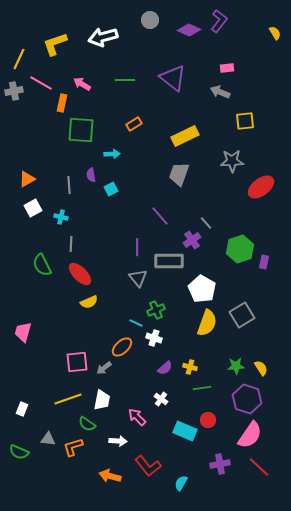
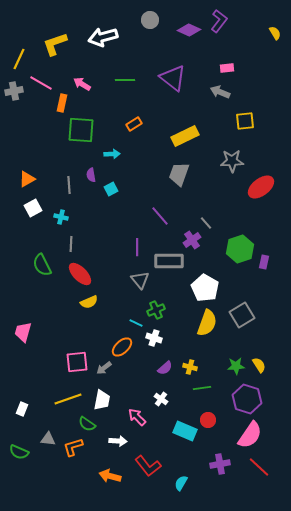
gray triangle at (138, 278): moved 2 px right, 2 px down
white pentagon at (202, 289): moved 3 px right, 1 px up
yellow semicircle at (261, 368): moved 2 px left, 3 px up
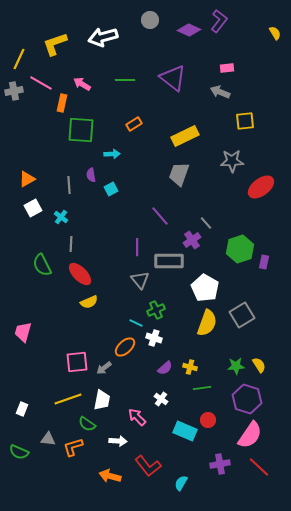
cyan cross at (61, 217): rotated 24 degrees clockwise
orange ellipse at (122, 347): moved 3 px right
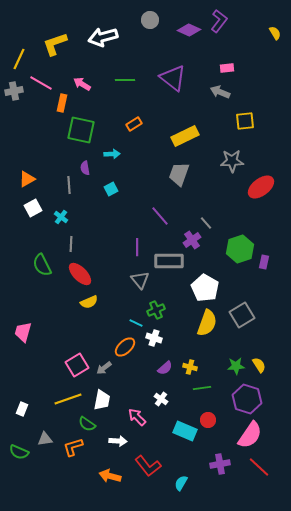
green square at (81, 130): rotated 8 degrees clockwise
purple semicircle at (91, 175): moved 6 px left, 7 px up
pink square at (77, 362): moved 3 px down; rotated 25 degrees counterclockwise
gray triangle at (48, 439): moved 3 px left; rotated 14 degrees counterclockwise
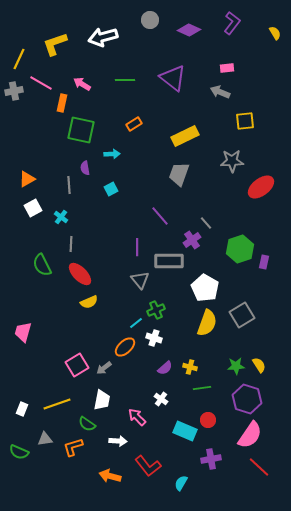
purple L-shape at (219, 21): moved 13 px right, 2 px down
cyan line at (136, 323): rotated 64 degrees counterclockwise
yellow line at (68, 399): moved 11 px left, 5 px down
purple cross at (220, 464): moved 9 px left, 5 px up
